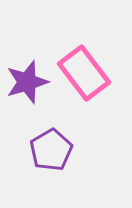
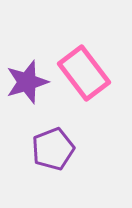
purple pentagon: moved 2 px right, 1 px up; rotated 9 degrees clockwise
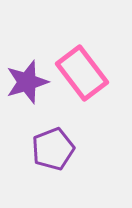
pink rectangle: moved 2 px left
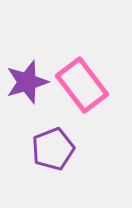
pink rectangle: moved 12 px down
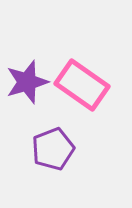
pink rectangle: rotated 18 degrees counterclockwise
